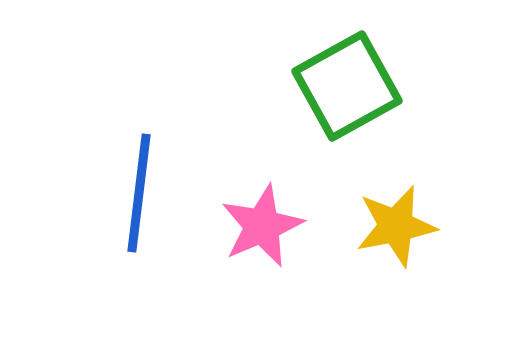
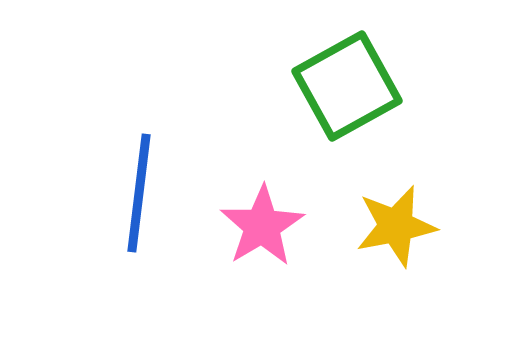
pink star: rotated 8 degrees counterclockwise
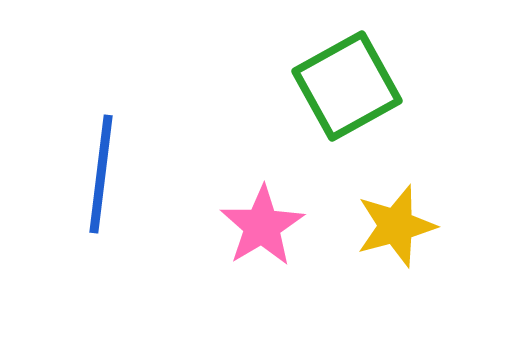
blue line: moved 38 px left, 19 px up
yellow star: rotated 4 degrees counterclockwise
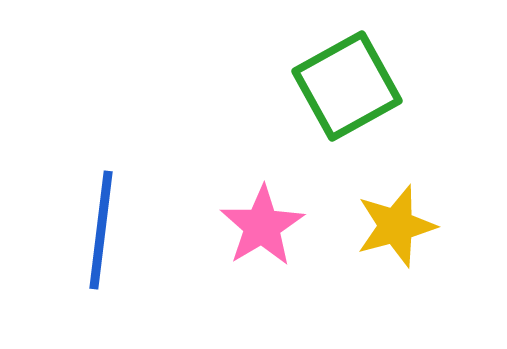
blue line: moved 56 px down
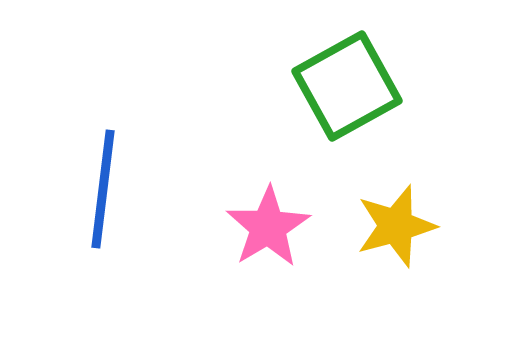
pink star: moved 6 px right, 1 px down
blue line: moved 2 px right, 41 px up
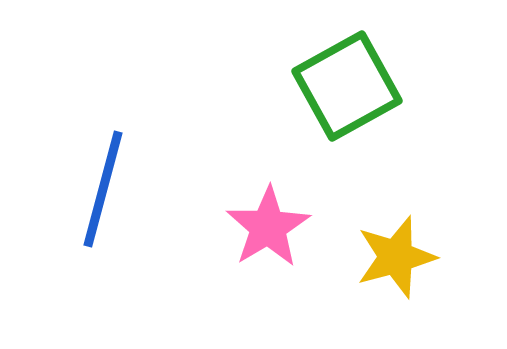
blue line: rotated 8 degrees clockwise
yellow star: moved 31 px down
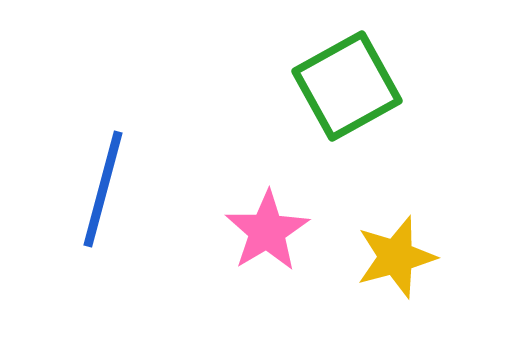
pink star: moved 1 px left, 4 px down
